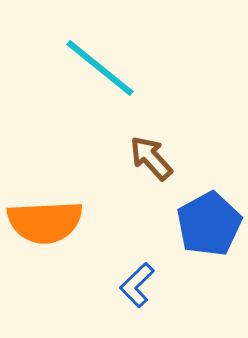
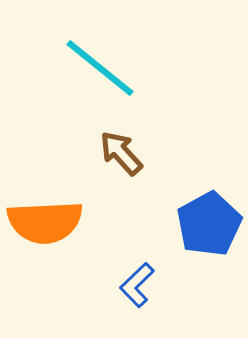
brown arrow: moved 30 px left, 5 px up
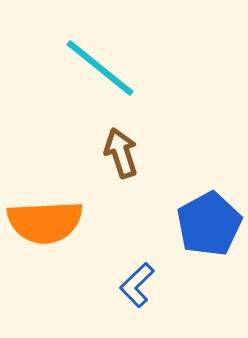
brown arrow: rotated 24 degrees clockwise
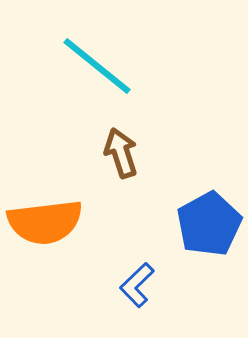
cyan line: moved 3 px left, 2 px up
orange semicircle: rotated 4 degrees counterclockwise
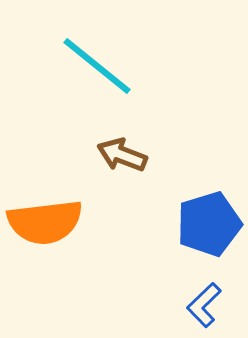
brown arrow: moved 1 px right, 2 px down; rotated 51 degrees counterclockwise
blue pentagon: rotated 12 degrees clockwise
blue L-shape: moved 67 px right, 20 px down
